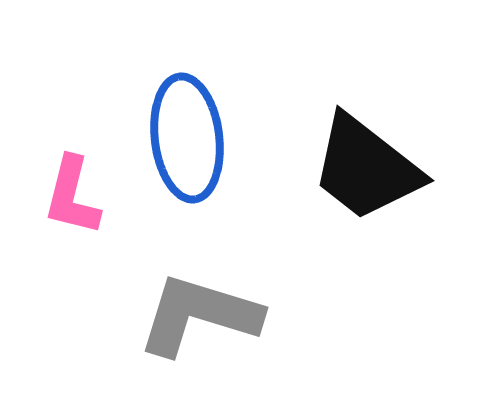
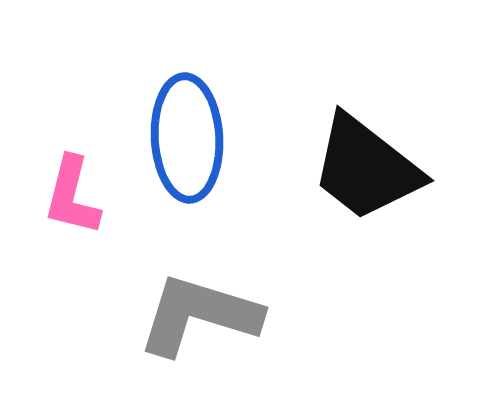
blue ellipse: rotated 4 degrees clockwise
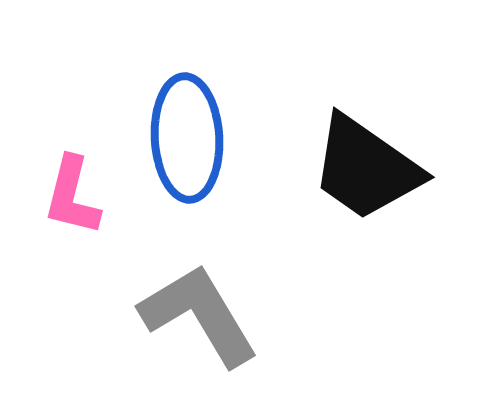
black trapezoid: rotated 3 degrees counterclockwise
gray L-shape: rotated 42 degrees clockwise
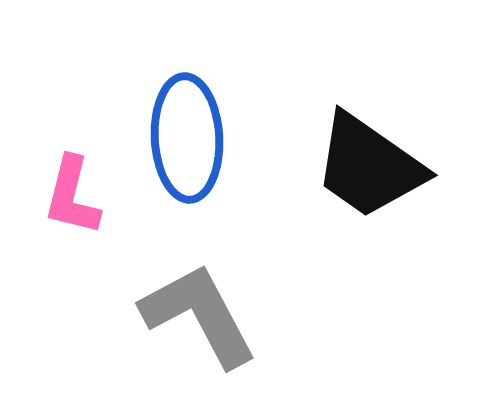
black trapezoid: moved 3 px right, 2 px up
gray L-shape: rotated 3 degrees clockwise
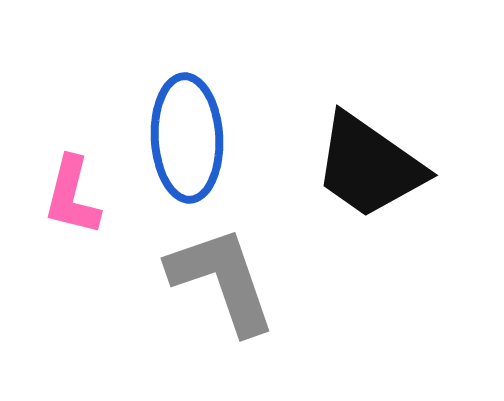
gray L-shape: moved 23 px right, 35 px up; rotated 9 degrees clockwise
